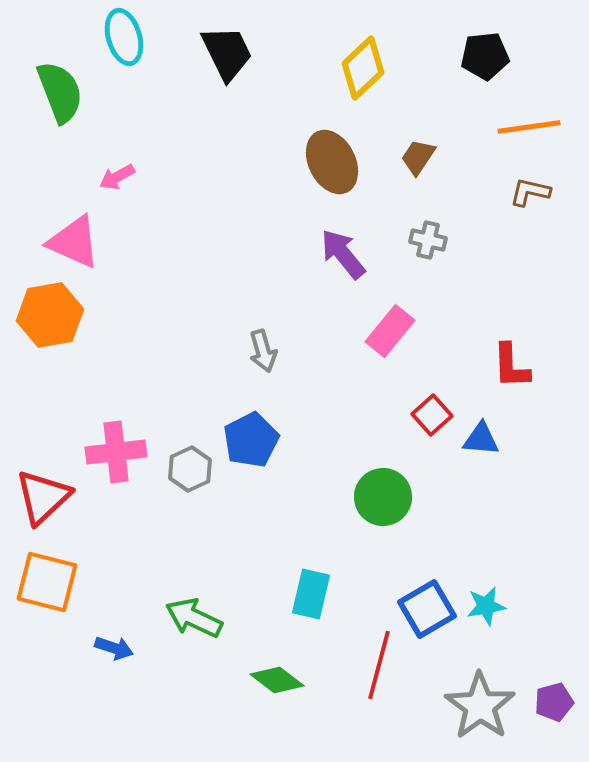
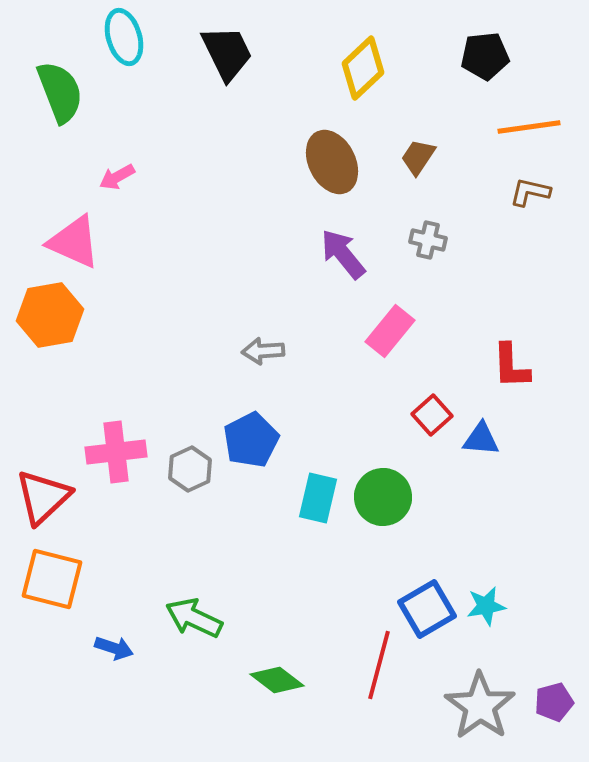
gray arrow: rotated 102 degrees clockwise
orange square: moved 5 px right, 3 px up
cyan rectangle: moved 7 px right, 96 px up
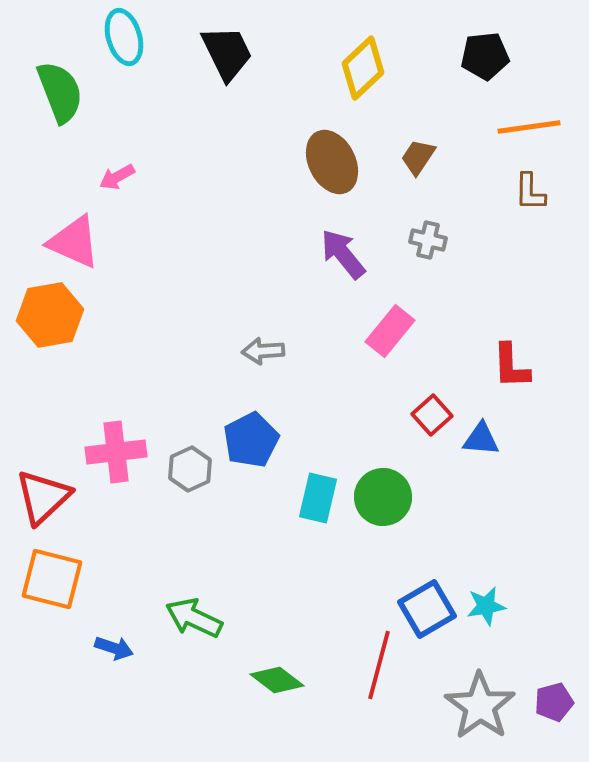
brown L-shape: rotated 102 degrees counterclockwise
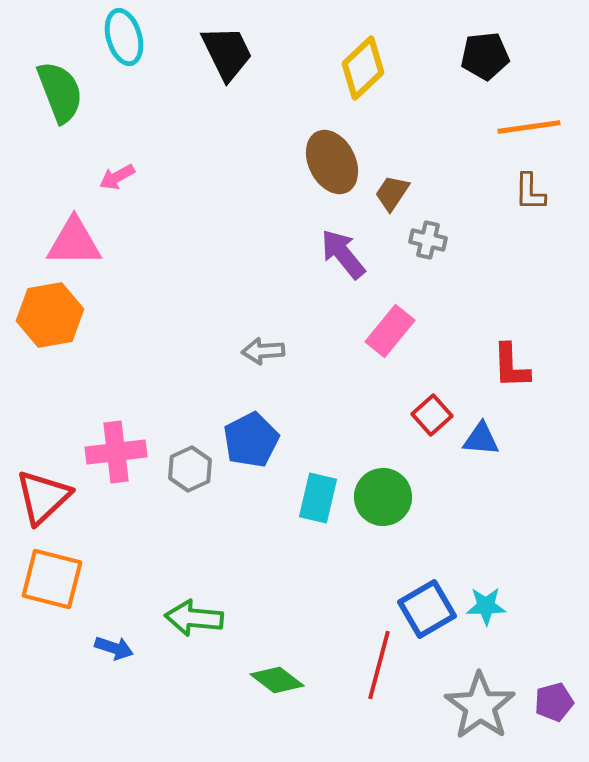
brown trapezoid: moved 26 px left, 36 px down
pink triangle: rotated 24 degrees counterclockwise
cyan star: rotated 9 degrees clockwise
green arrow: rotated 20 degrees counterclockwise
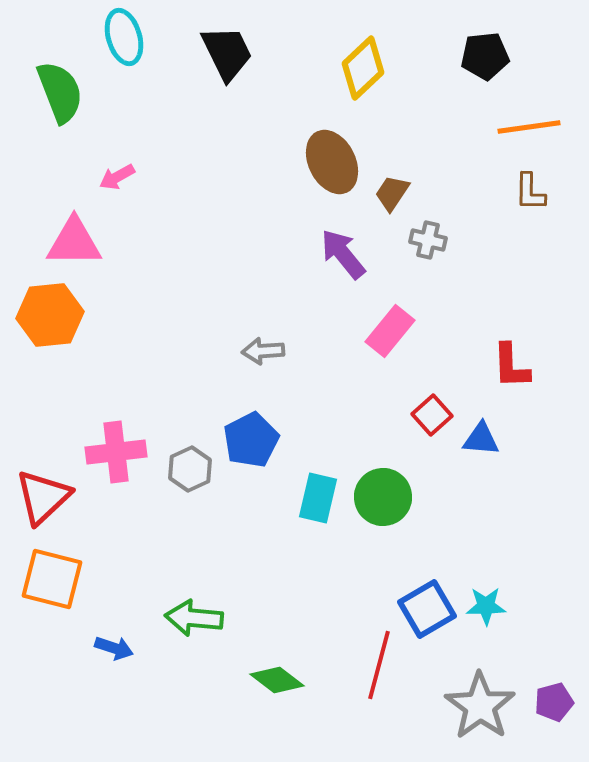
orange hexagon: rotated 4 degrees clockwise
